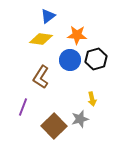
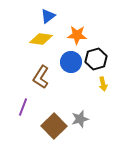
blue circle: moved 1 px right, 2 px down
yellow arrow: moved 11 px right, 15 px up
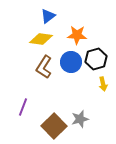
brown L-shape: moved 3 px right, 10 px up
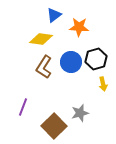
blue triangle: moved 6 px right, 1 px up
orange star: moved 2 px right, 8 px up
gray star: moved 6 px up
